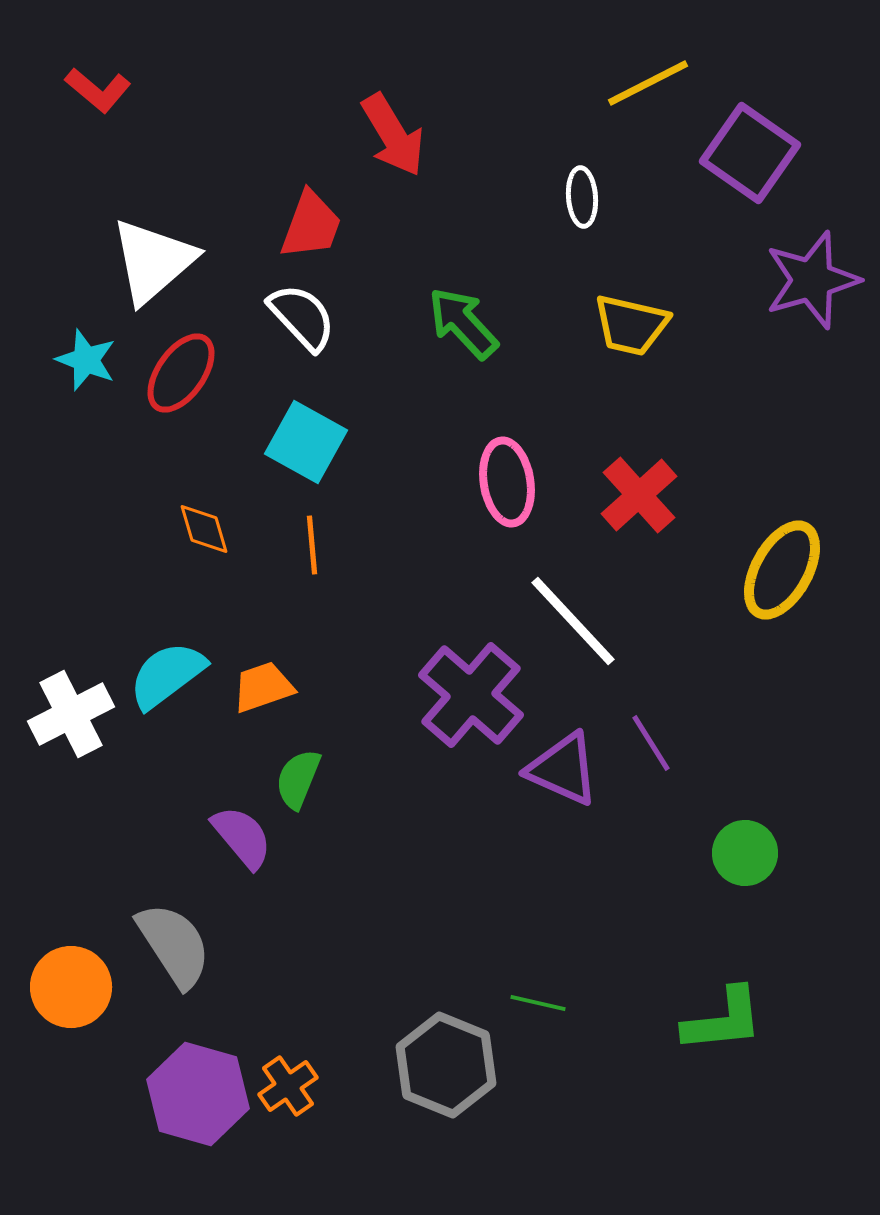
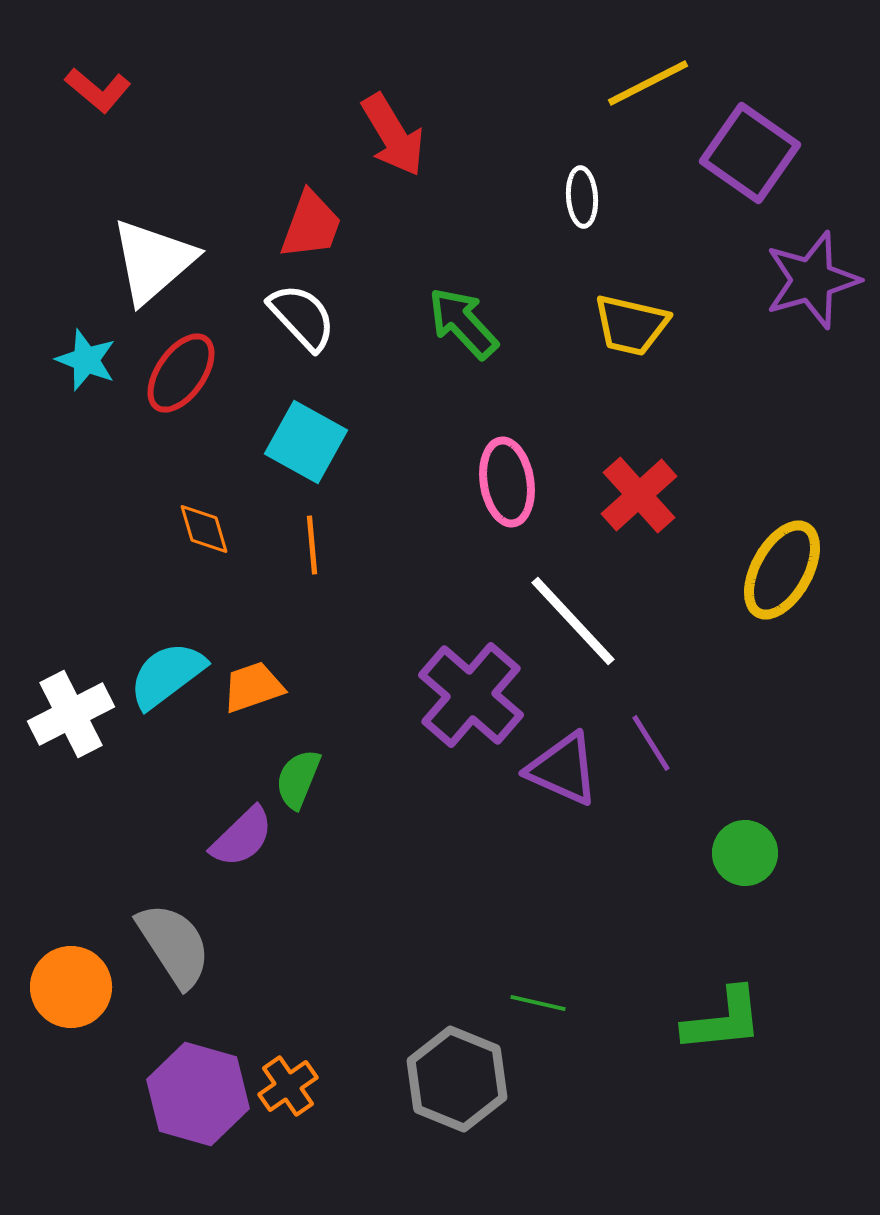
orange trapezoid: moved 10 px left
purple semicircle: rotated 86 degrees clockwise
gray hexagon: moved 11 px right, 14 px down
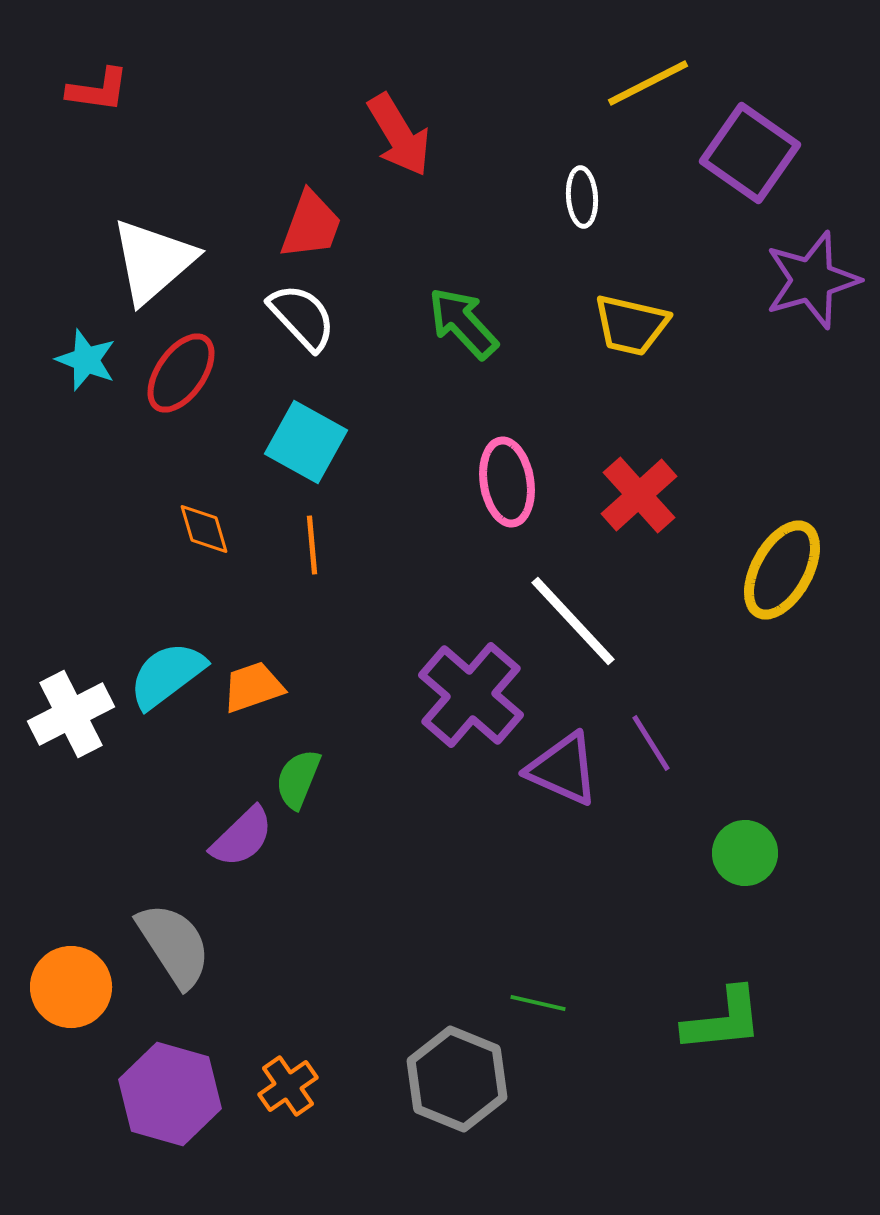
red L-shape: rotated 32 degrees counterclockwise
red arrow: moved 6 px right
purple hexagon: moved 28 px left
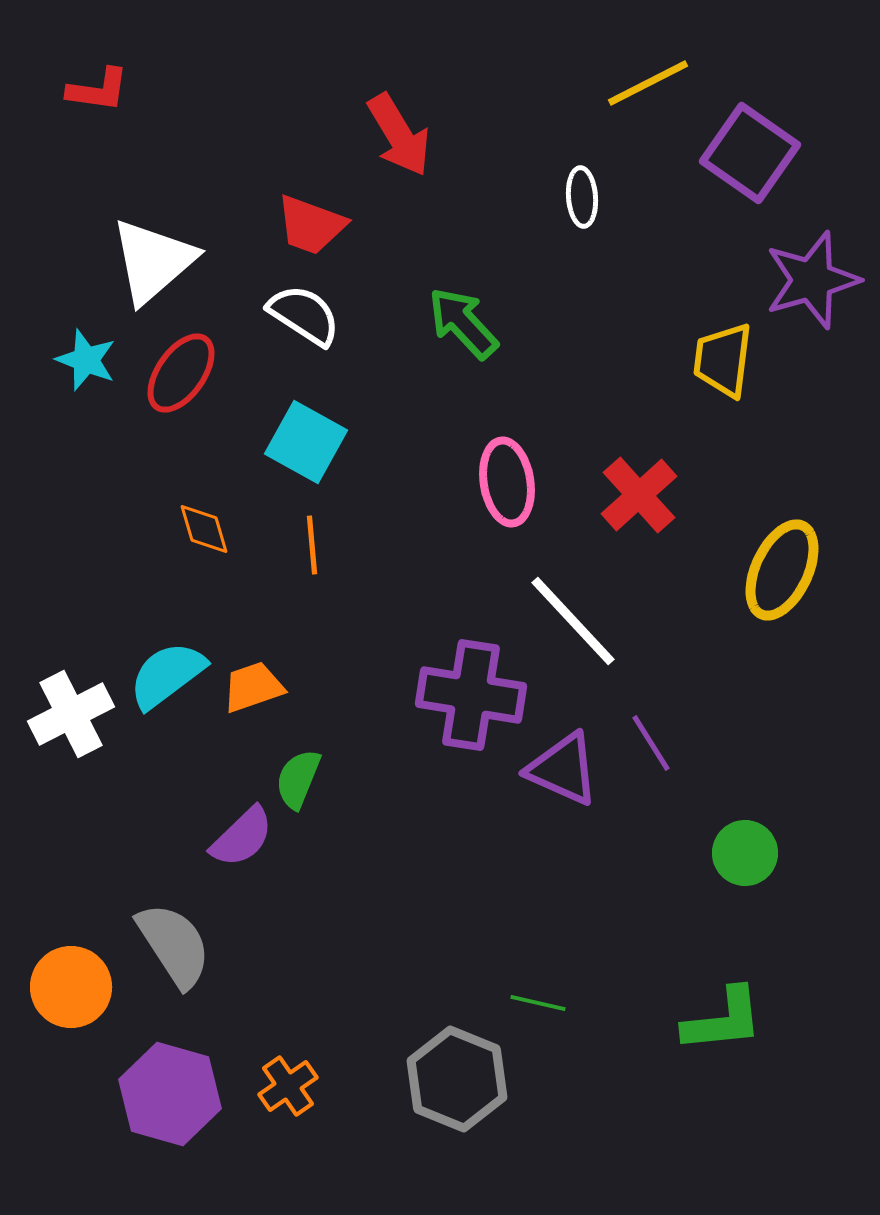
red trapezoid: rotated 90 degrees clockwise
white semicircle: moved 2 px right, 2 px up; rotated 14 degrees counterclockwise
yellow trapezoid: moved 92 px right, 35 px down; rotated 84 degrees clockwise
yellow ellipse: rotated 4 degrees counterclockwise
purple cross: rotated 32 degrees counterclockwise
